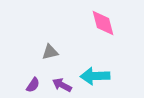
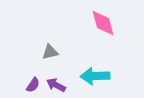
purple arrow: moved 6 px left
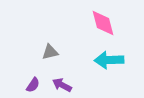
cyan arrow: moved 14 px right, 16 px up
purple arrow: moved 6 px right
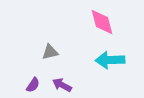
pink diamond: moved 1 px left, 1 px up
cyan arrow: moved 1 px right
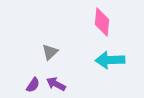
pink diamond: rotated 20 degrees clockwise
gray triangle: rotated 30 degrees counterclockwise
purple arrow: moved 6 px left, 1 px up
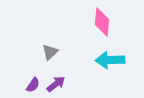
purple arrow: rotated 114 degrees clockwise
